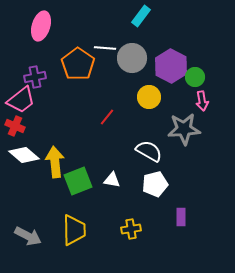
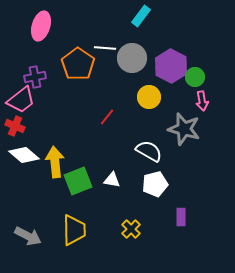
gray star: rotated 20 degrees clockwise
yellow cross: rotated 36 degrees counterclockwise
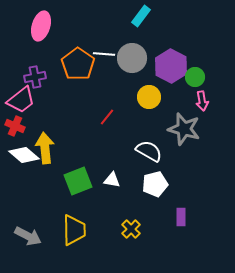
white line: moved 1 px left, 6 px down
yellow arrow: moved 10 px left, 14 px up
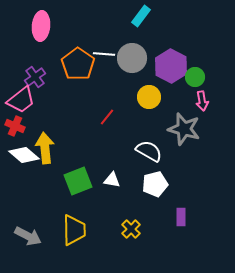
pink ellipse: rotated 12 degrees counterclockwise
purple cross: rotated 25 degrees counterclockwise
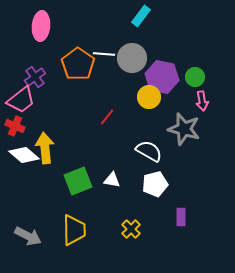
purple hexagon: moved 9 px left, 11 px down; rotated 16 degrees counterclockwise
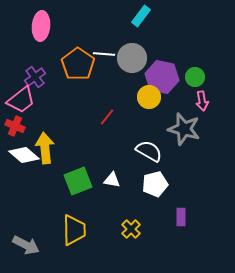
gray arrow: moved 2 px left, 9 px down
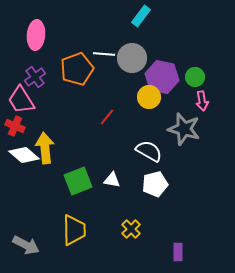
pink ellipse: moved 5 px left, 9 px down
orange pentagon: moved 1 px left, 5 px down; rotated 16 degrees clockwise
pink trapezoid: rotated 96 degrees clockwise
purple rectangle: moved 3 px left, 35 px down
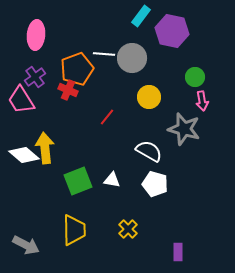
purple hexagon: moved 10 px right, 46 px up
red cross: moved 53 px right, 36 px up
white pentagon: rotated 30 degrees clockwise
yellow cross: moved 3 px left
